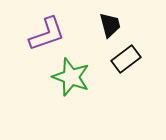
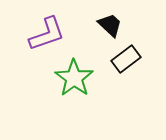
black trapezoid: rotated 32 degrees counterclockwise
green star: moved 3 px right, 1 px down; rotated 15 degrees clockwise
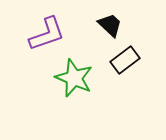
black rectangle: moved 1 px left, 1 px down
green star: rotated 12 degrees counterclockwise
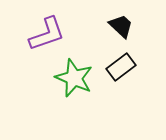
black trapezoid: moved 11 px right, 1 px down
black rectangle: moved 4 px left, 7 px down
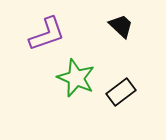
black rectangle: moved 25 px down
green star: moved 2 px right
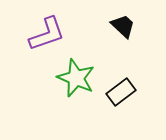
black trapezoid: moved 2 px right
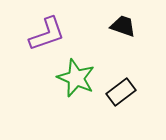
black trapezoid: rotated 24 degrees counterclockwise
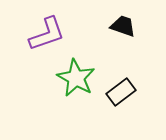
green star: rotated 6 degrees clockwise
